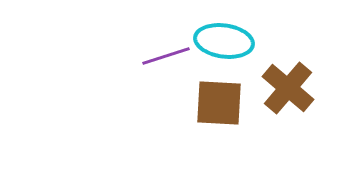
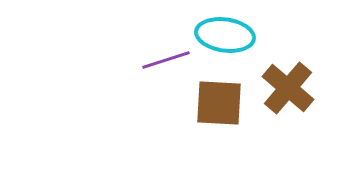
cyan ellipse: moved 1 px right, 6 px up
purple line: moved 4 px down
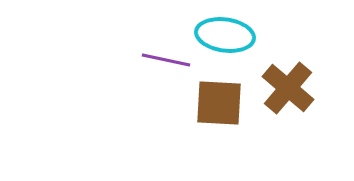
purple line: rotated 30 degrees clockwise
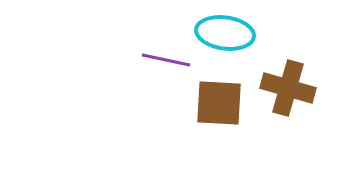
cyan ellipse: moved 2 px up
brown cross: rotated 24 degrees counterclockwise
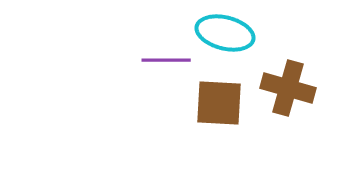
cyan ellipse: rotated 6 degrees clockwise
purple line: rotated 12 degrees counterclockwise
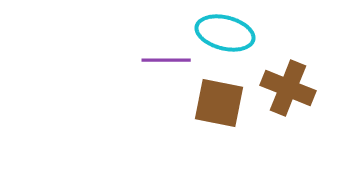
brown cross: rotated 6 degrees clockwise
brown square: rotated 8 degrees clockwise
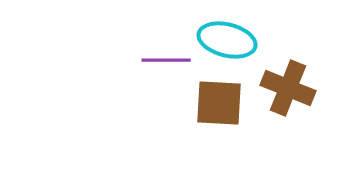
cyan ellipse: moved 2 px right, 7 px down
brown square: rotated 8 degrees counterclockwise
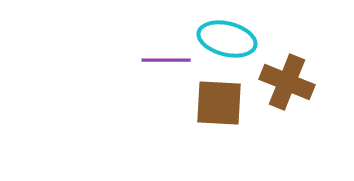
cyan ellipse: moved 1 px up
brown cross: moved 1 px left, 6 px up
